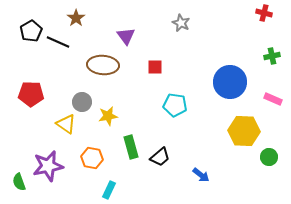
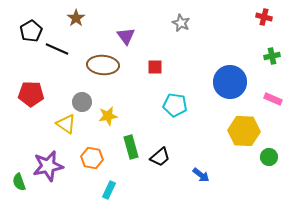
red cross: moved 4 px down
black line: moved 1 px left, 7 px down
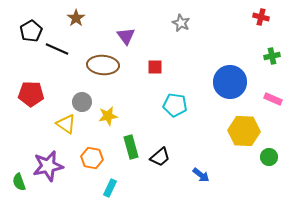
red cross: moved 3 px left
cyan rectangle: moved 1 px right, 2 px up
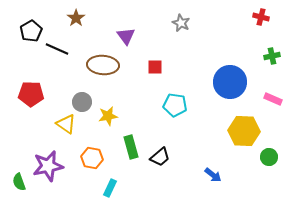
blue arrow: moved 12 px right
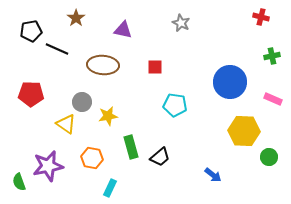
black pentagon: rotated 20 degrees clockwise
purple triangle: moved 3 px left, 6 px up; rotated 42 degrees counterclockwise
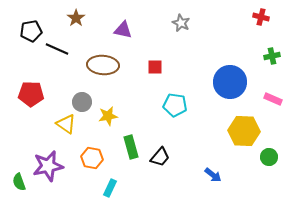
black trapezoid: rotated 10 degrees counterclockwise
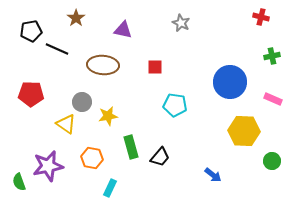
green circle: moved 3 px right, 4 px down
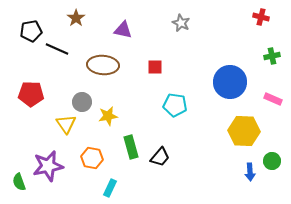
yellow triangle: rotated 20 degrees clockwise
blue arrow: moved 37 px right, 3 px up; rotated 48 degrees clockwise
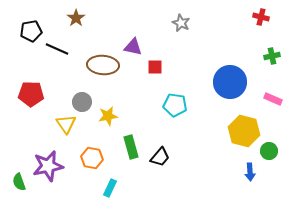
purple triangle: moved 10 px right, 17 px down
yellow hexagon: rotated 12 degrees clockwise
green circle: moved 3 px left, 10 px up
